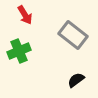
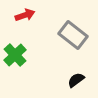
red arrow: rotated 78 degrees counterclockwise
green cross: moved 4 px left, 4 px down; rotated 20 degrees counterclockwise
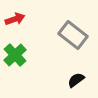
red arrow: moved 10 px left, 4 px down
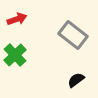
red arrow: moved 2 px right
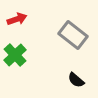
black semicircle: rotated 102 degrees counterclockwise
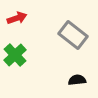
red arrow: moved 1 px up
black semicircle: moved 1 px right; rotated 132 degrees clockwise
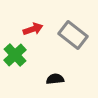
red arrow: moved 16 px right, 11 px down
black semicircle: moved 22 px left, 1 px up
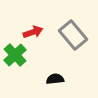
red arrow: moved 3 px down
gray rectangle: rotated 12 degrees clockwise
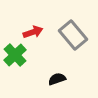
black semicircle: moved 2 px right; rotated 12 degrees counterclockwise
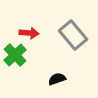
red arrow: moved 4 px left, 1 px down; rotated 24 degrees clockwise
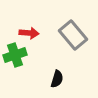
green cross: rotated 25 degrees clockwise
black semicircle: rotated 126 degrees clockwise
